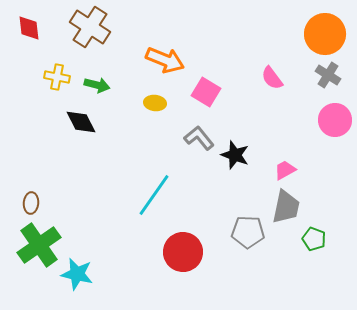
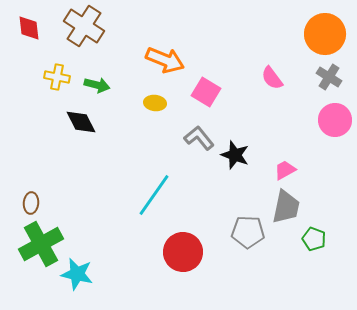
brown cross: moved 6 px left, 1 px up
gray cross: moved 1 px right, 2 px down
green cross: moved 2 px right, 1 px up; rotated 6 degrees clockwise
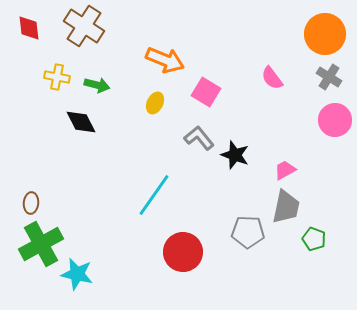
yellow ellipse: rotated 70 degrees counterclockwise
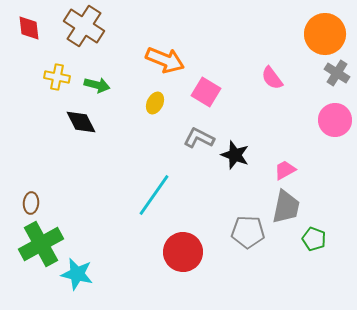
gray cross: moved 8 px right, 4 px up
gray L-shape: rotated 24 degrees counterclockwise
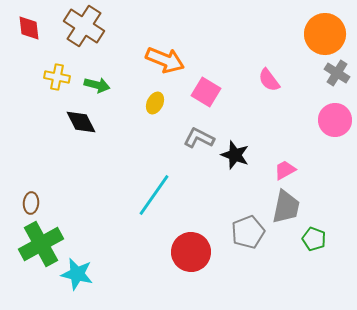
pink semicircle: moved 3 px left, 2 px down
gray pentagon: rotated 24 degrees counterclockwise
red circle: moved 8 px right
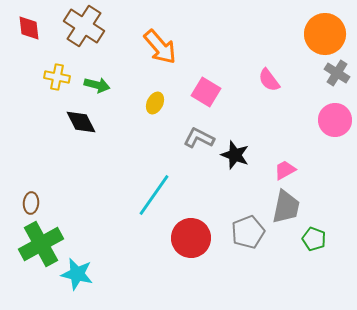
orange arrow: moved 5 px left, 13 px up; rotated 27 degrees clockwise
red circle: moved 14 px up
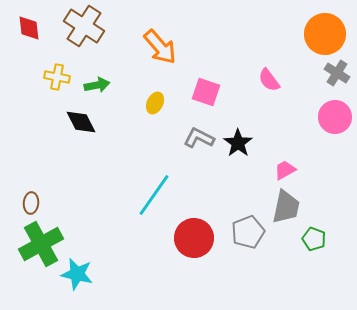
green arrow: rotated 25 degrees counterclockwise
pink square: rotated 12 degrees counterclockwise
pink circle: moved 3 px up
black star: moved 3 px right, 12 px up; rotated 16 degrees clockwise
red circle: moved 3 px right
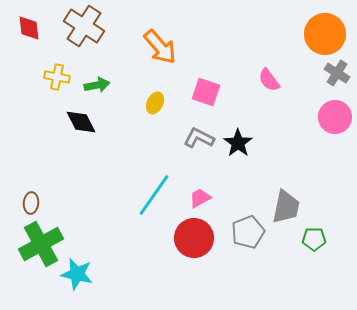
pink trapezoid: moved 85 px left, 28 px down
green pentagon: rotated 20 degrees counterclockwise
